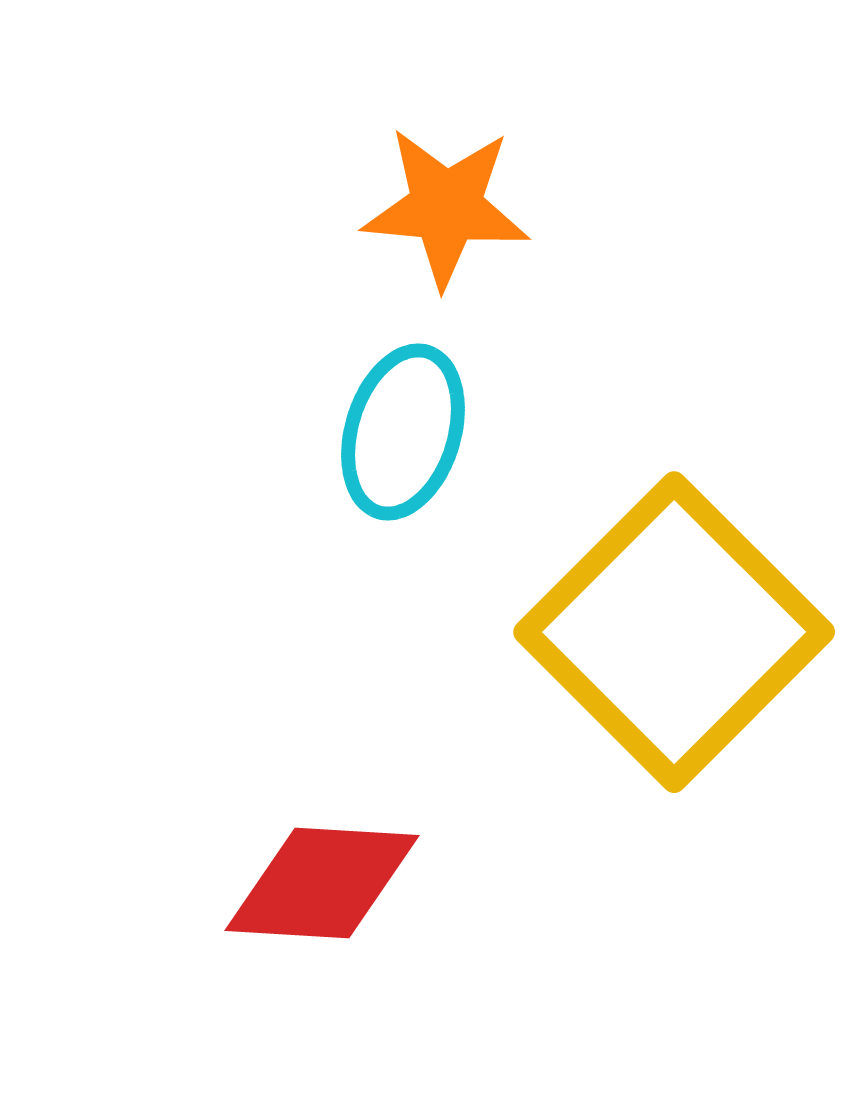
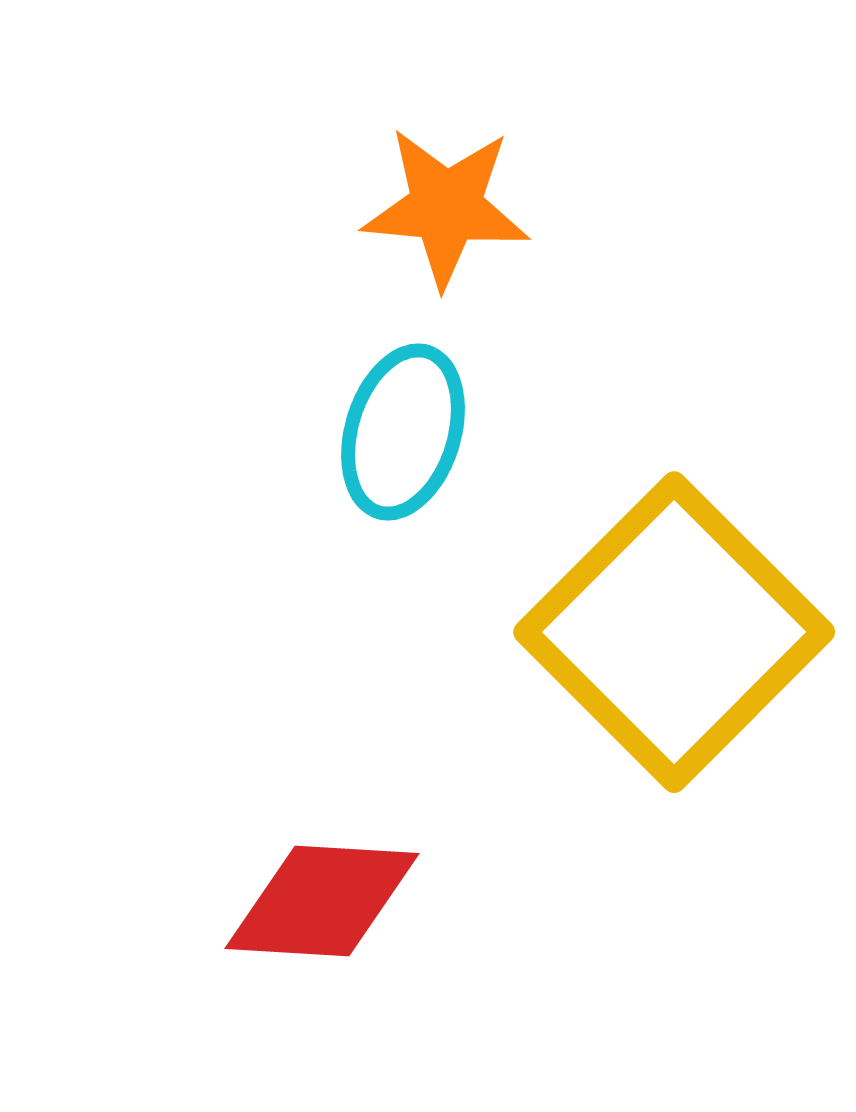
red diamond: moved 18 px down
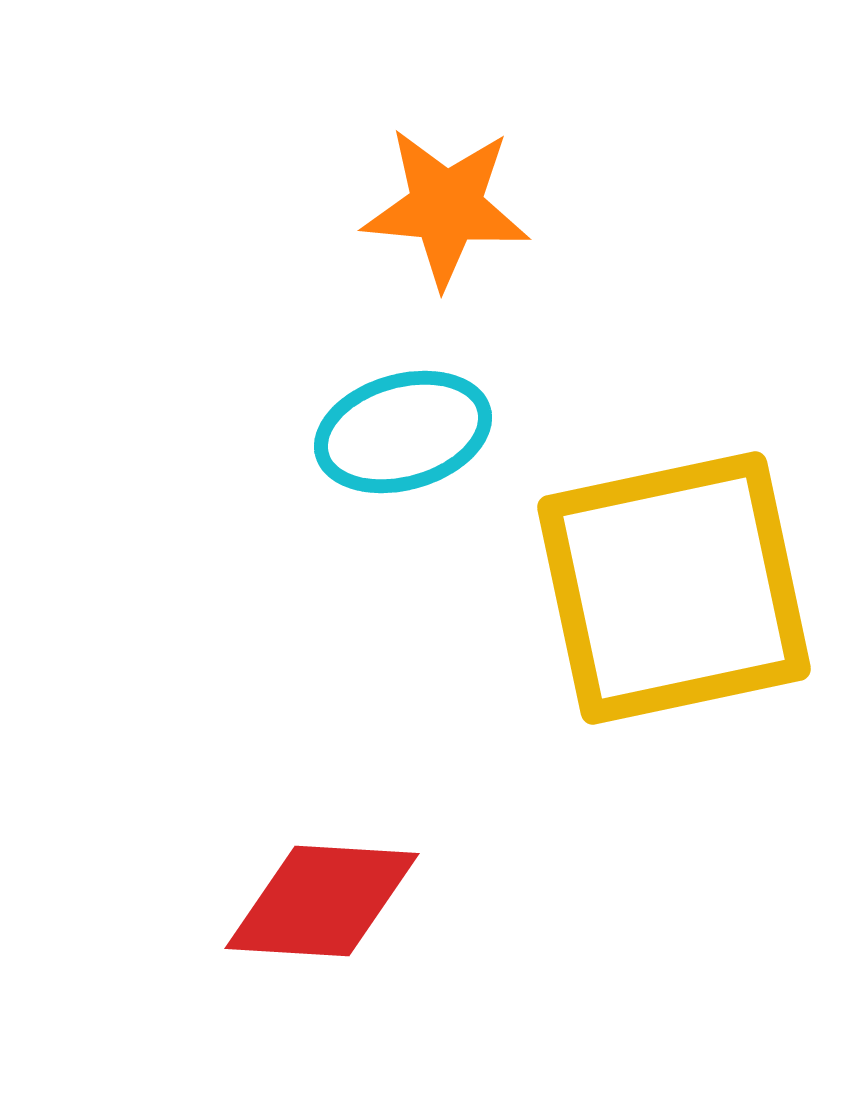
cyan ellipse: rotated 57 degrees clockwise
yellow square: moved 44 px up; rotated 33 degrees clockwise
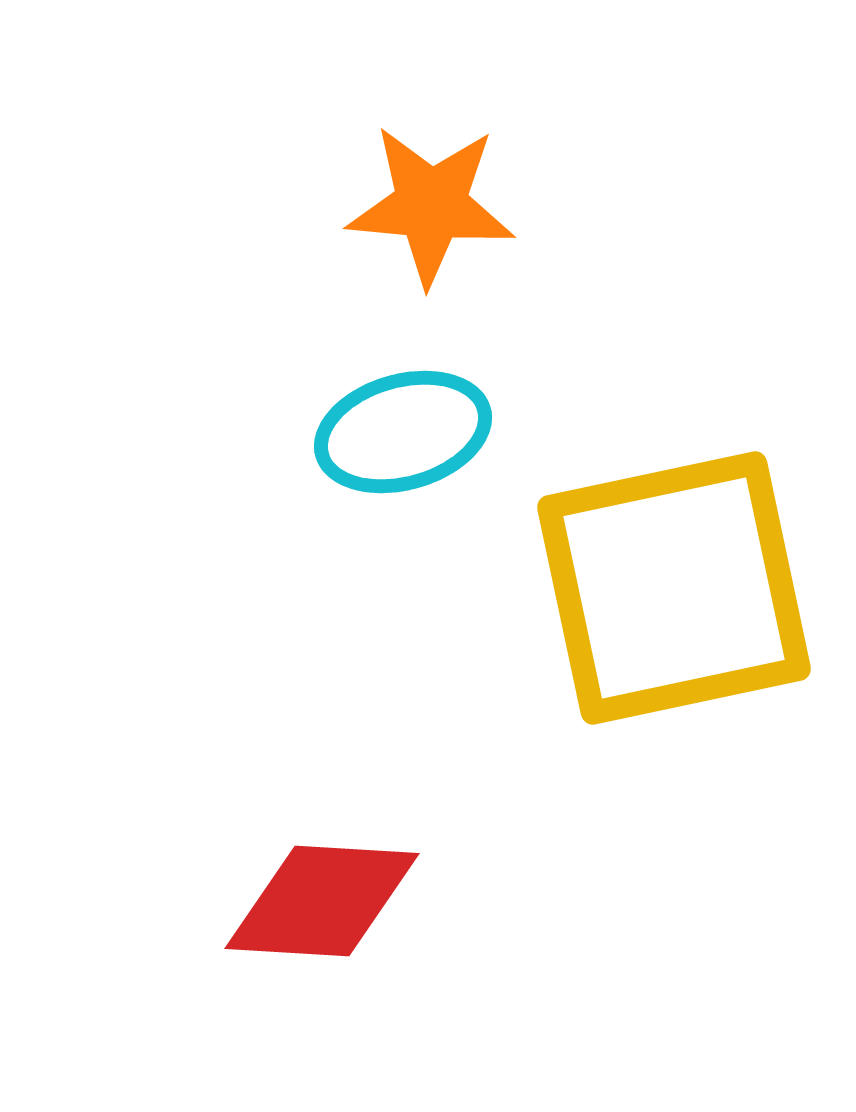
orange star: moved 15 px left, 2 px up
